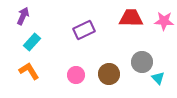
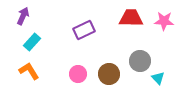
gray circle: moved 2 px left, 1 px up
pink circle: moved 2 px right, 1 px up
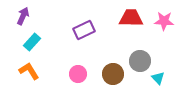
brown circle: moved 4 px right
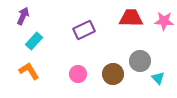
cyan rectangle: moved 2 px right, 1 px up
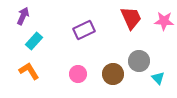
red trapezoid: rotated 65 degrees clockwise
gray circle: moved 1 px left
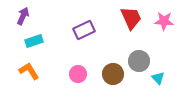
cyan rectangle: rotated 30 degrees clockwise
